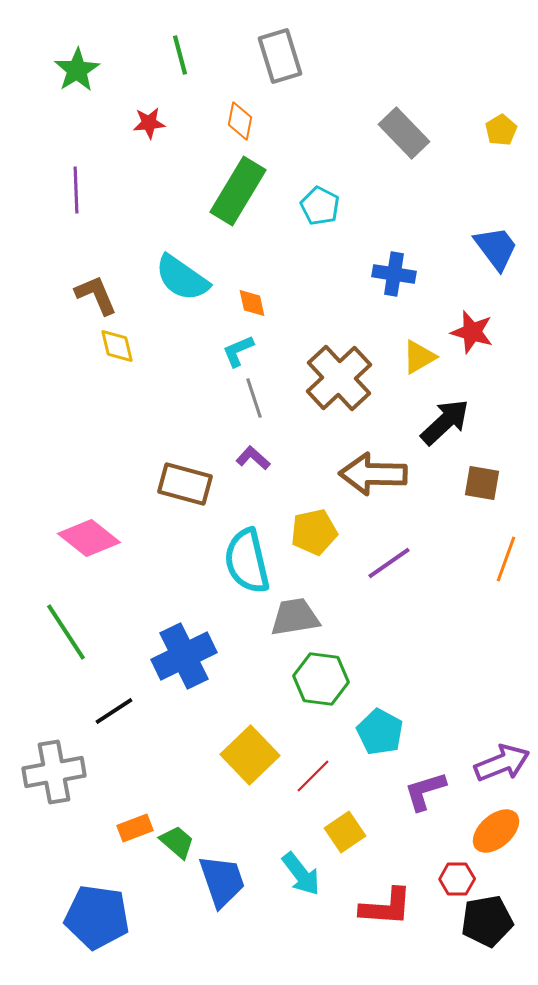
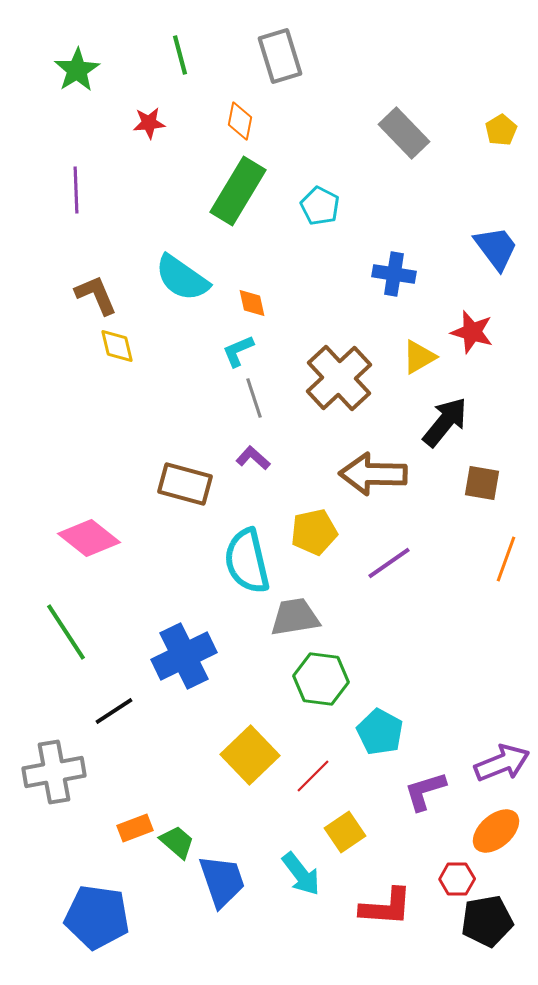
black arrow at (445, 422): rotated 8 degrees counterclockwise
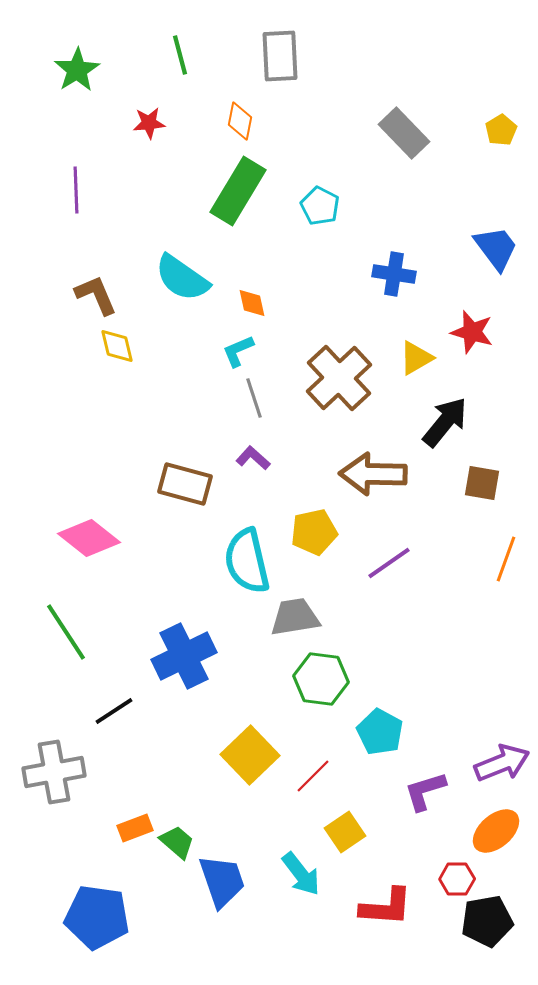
gray rectangle at (280, 56): rotated 14 degrees clockwise
yellow triangle at (419, 357): moved 3 px left, 1 px down
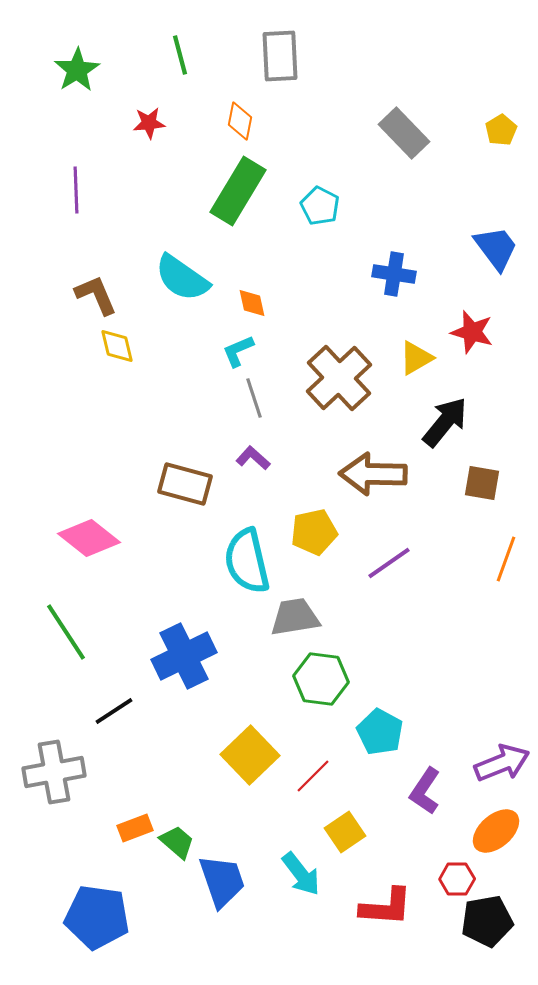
purple L-shape at (425, 791): rotated 39 degrees counterclockwise
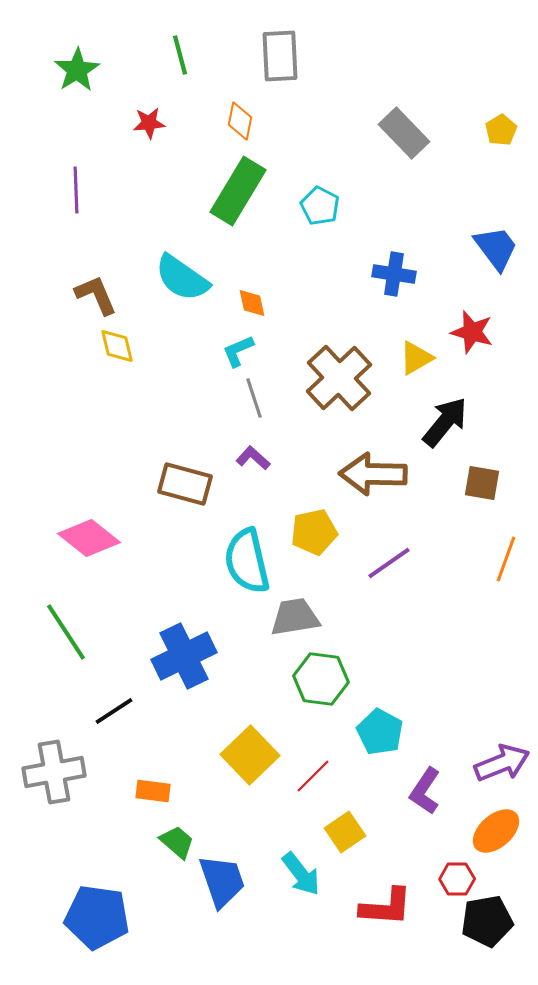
orange rectangle at (135, 828): moved 18 px right, 37 px up; rotated 28 degrees clockwise
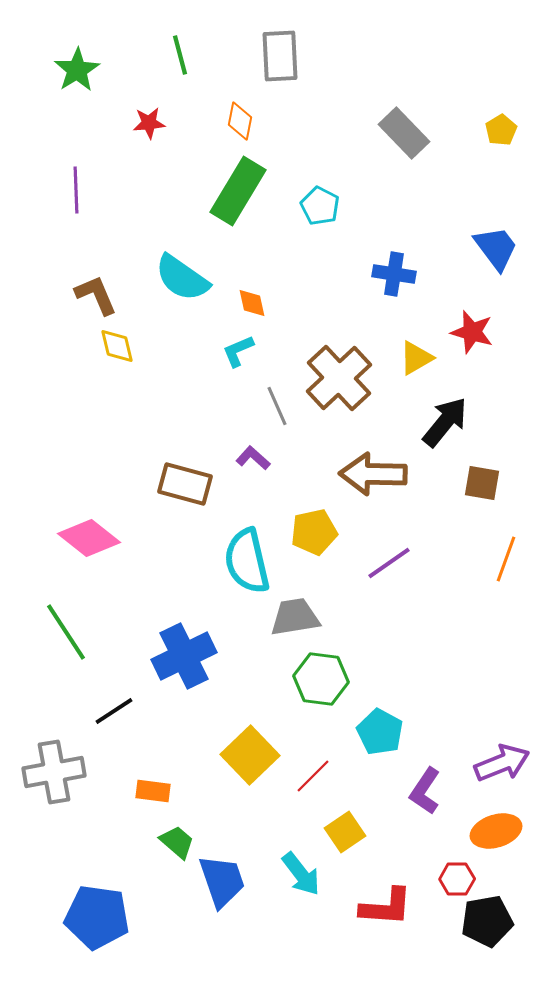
gray line at (254, 398): moved 23 px right, 8 px down; rotated 6 degrees counterclockwise
orange ellipse at (496, 831): rotated 24 degrees clockwise
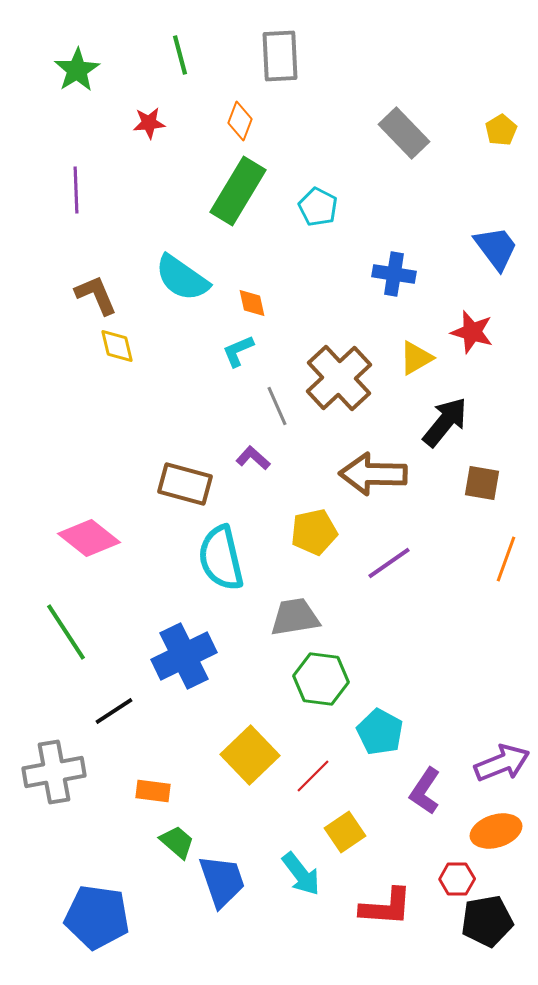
orange diamond at (240, 121): rotated 9 degrees clockwise
cyan pentagon at (320, 206): moved 2 px left, 1 px down
cyan semicircle at (247, 561): moved 26 px left, 3 px up
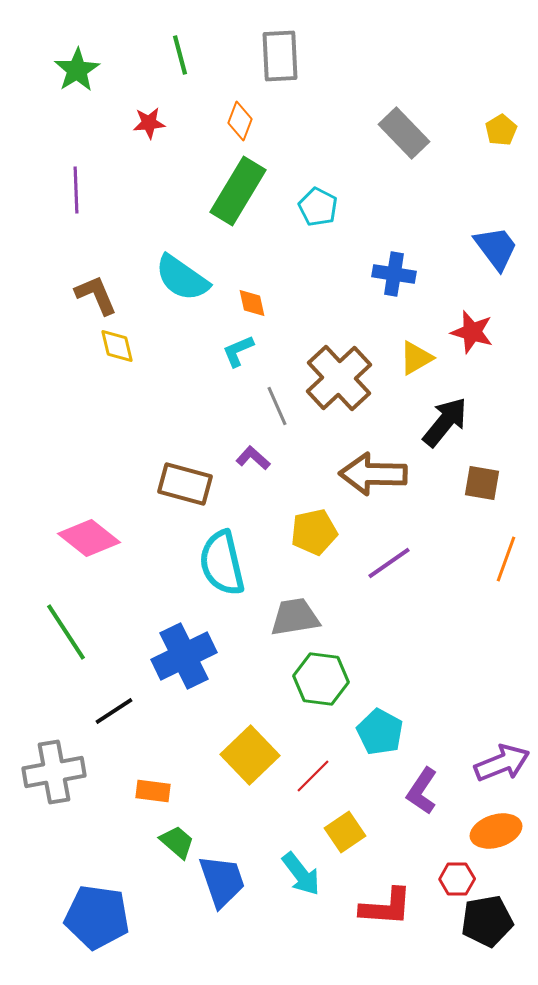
cyan semicircle at (221, 558): moved 1 px right, 5 px down
purple L-shape at (425, 791): moved 3 px left
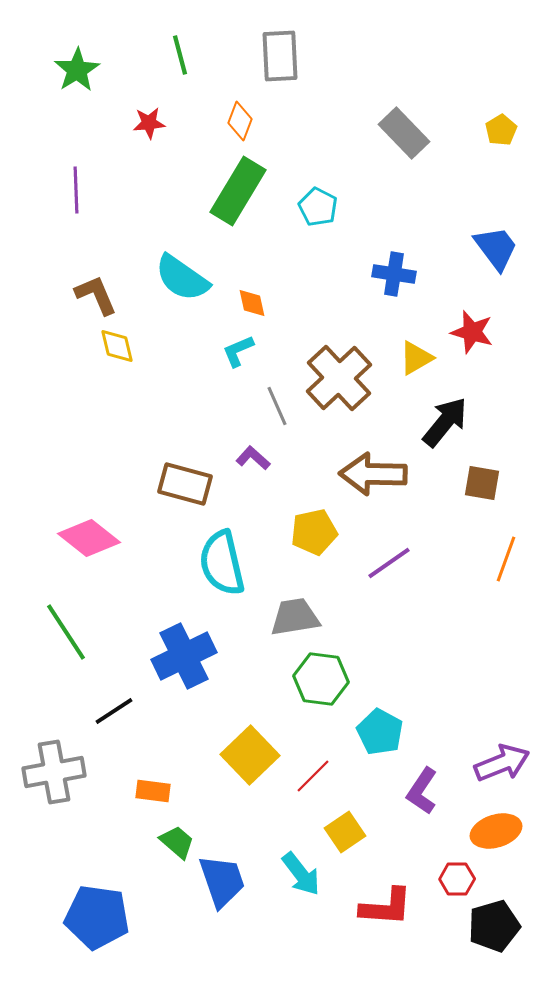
black pentagon at (487, 921): moved 7 px right, 5 px down; rotated 6 degrees counterclockwise
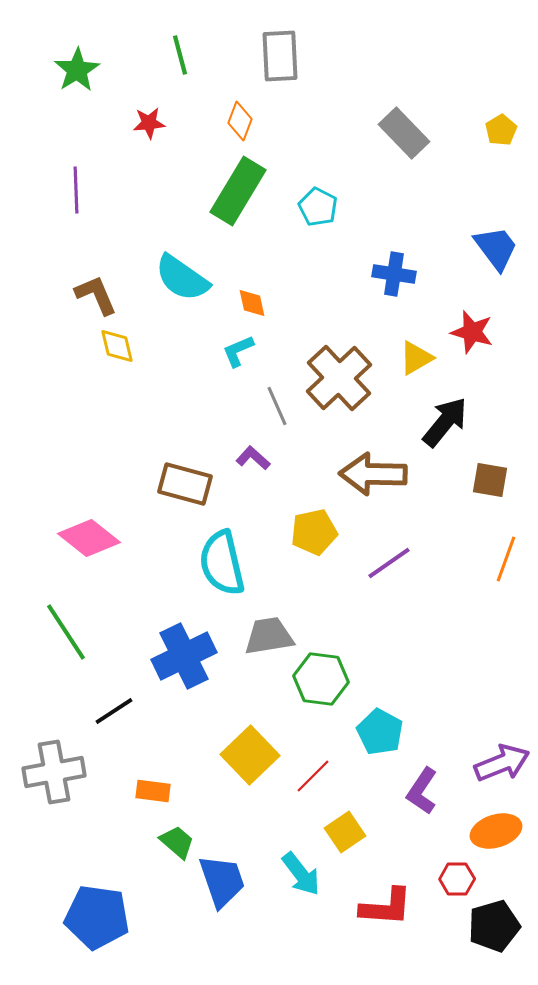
brown square at (482, 483): moved 8 px right, 3 px up
gray trapezoid at (295, 617): moved 26 px left, 19 px down
